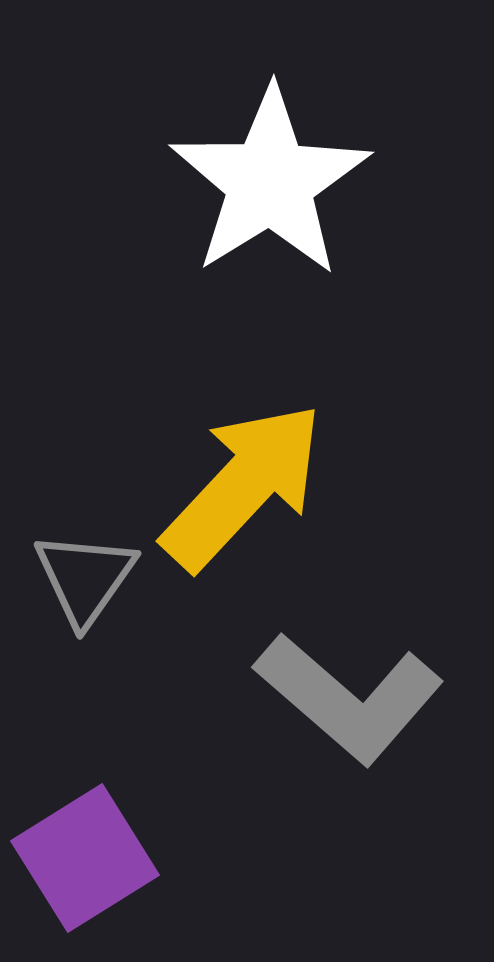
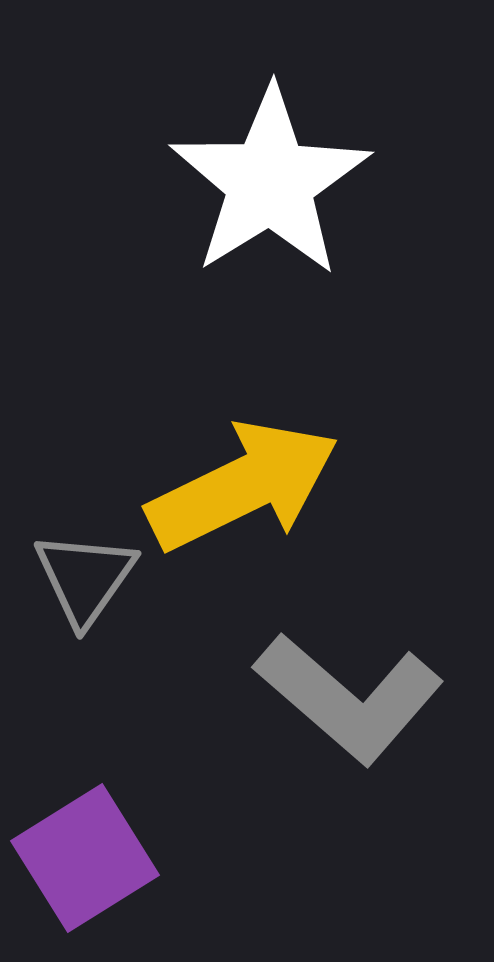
yellow arrow: rotated 21 degrees clockwise
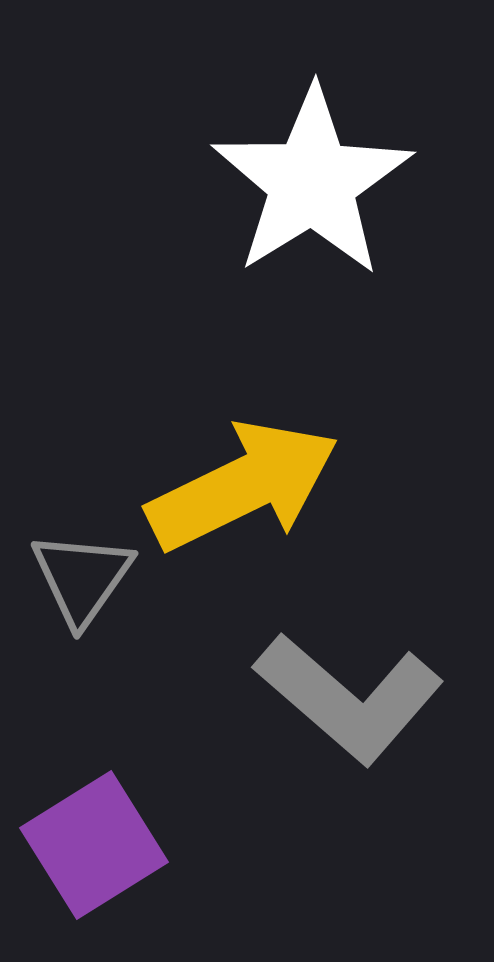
white star: moved 42 px right
gray triangle: moved 3 px left
purple square: moved 9 px right, 13 px up
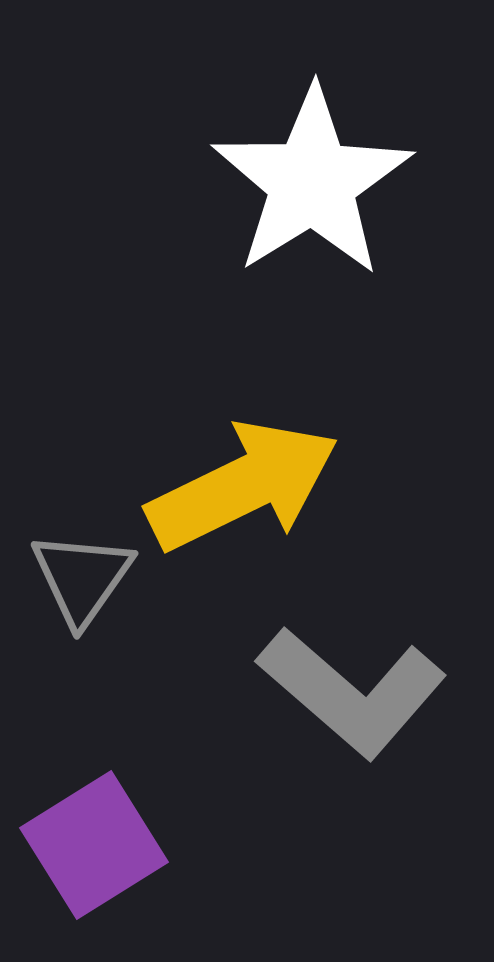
gray L-shape: moved 3 px right, 6 px up
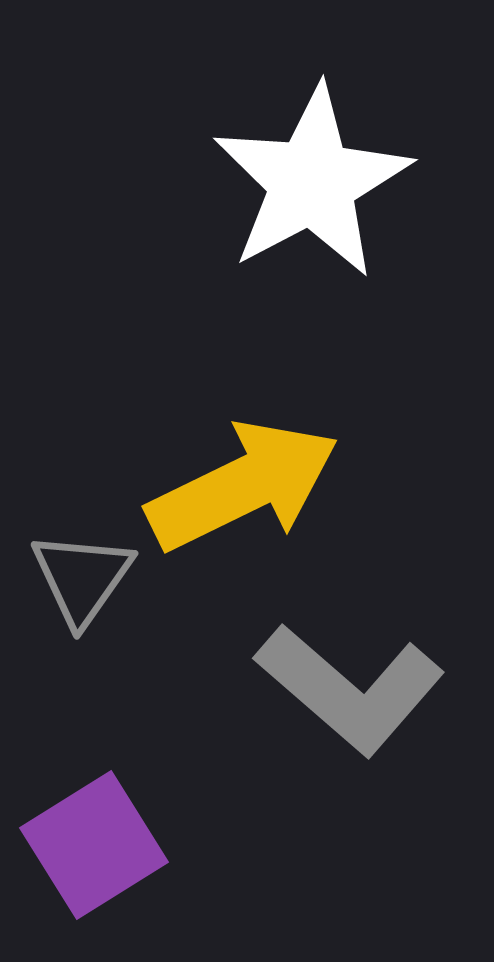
white star: rotated 4 degrees clockwise
gray L-shape: moved 2 px left, 3 px up
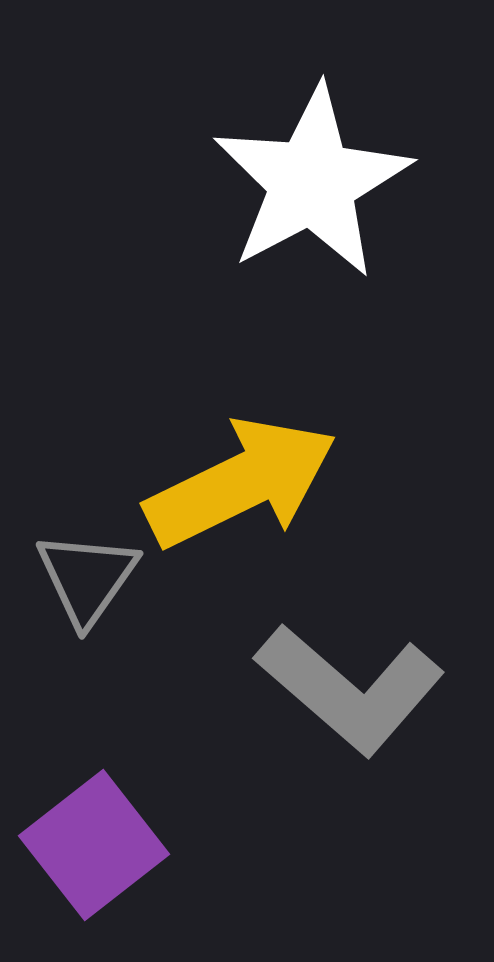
yellow arrow: moved 2 px left, 3 px up
gray triangle: moved 5 px right
purple square: rotated 6 degrees counterclockwise
